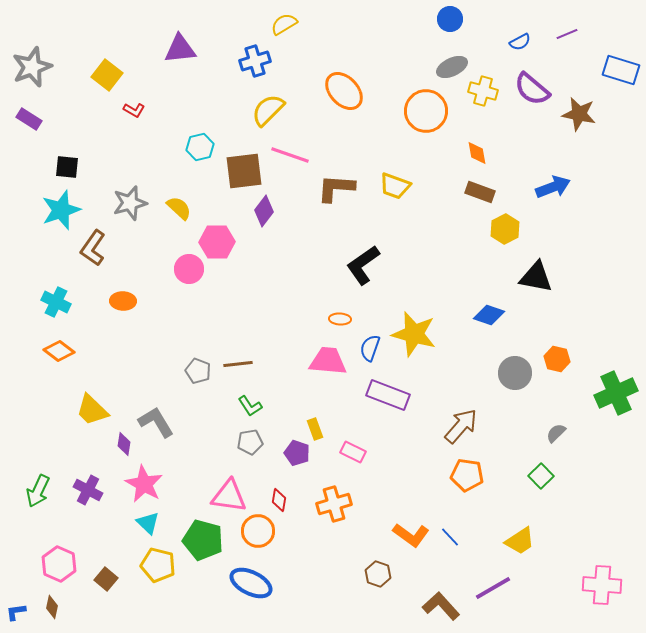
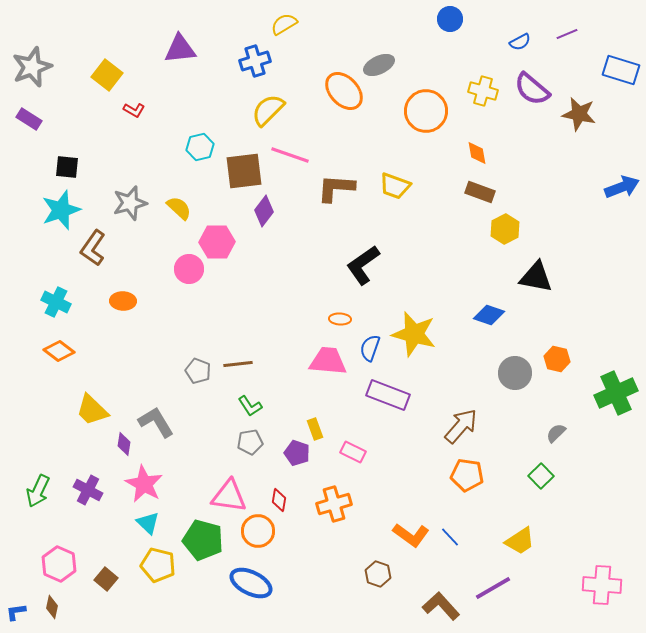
gray ellipse at (452, 67): moved 73 px left, 2 px up
blue arrow at (553, 187): moved 69 px right
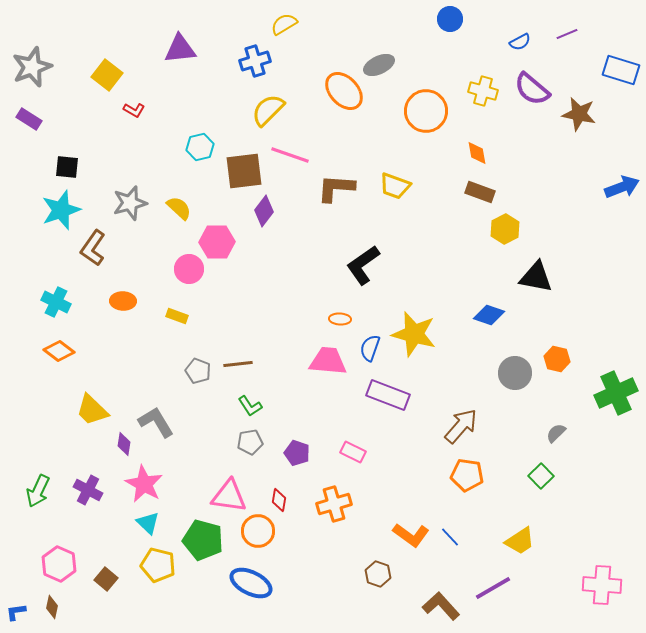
yellow rectangle at (315, 429): moved 138 px left, 113 px up; rotated 50 degrees counterclockwise
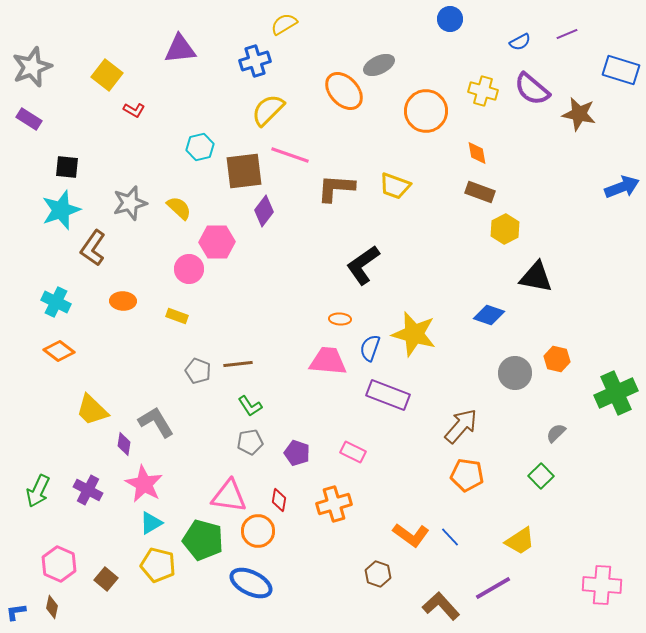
cyan triangle at (148, 523): moved 3 px right; rotated 45 degrees clockwise
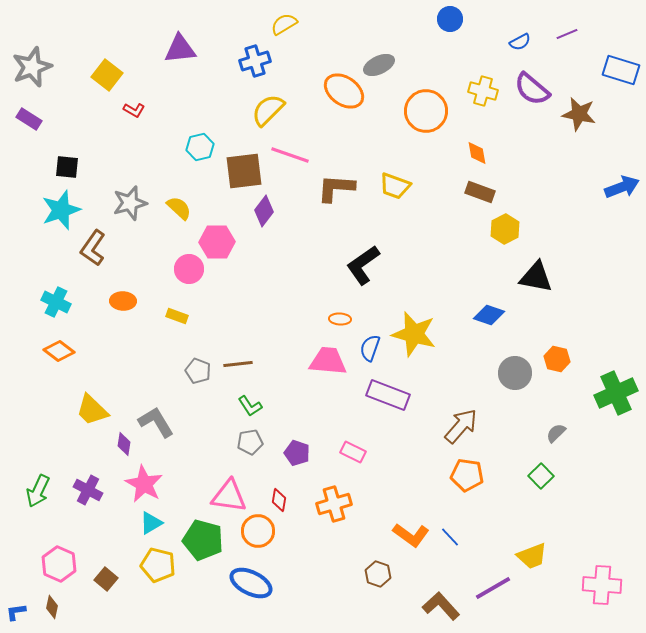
orange ellipse at (344, 91): rotated 12 degrees counterclockwise
yellow trapezoid at (520, 541): moved 12 px right, 15 px down; rotated 12 degrees clockwise
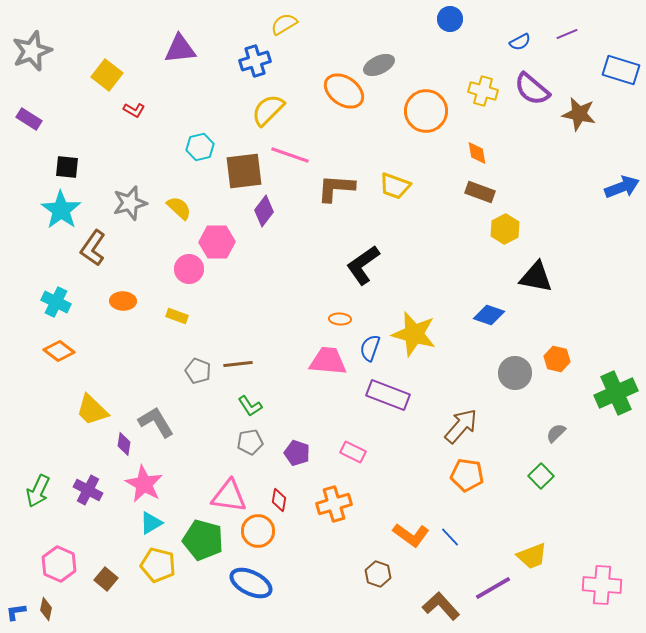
gray star at (32, 67): moved 16 px up
cyan star at (61, 210): rotated 18 degrees counterclockwise
brown diamond at (52, 607): moved 6 px left, 2 px down
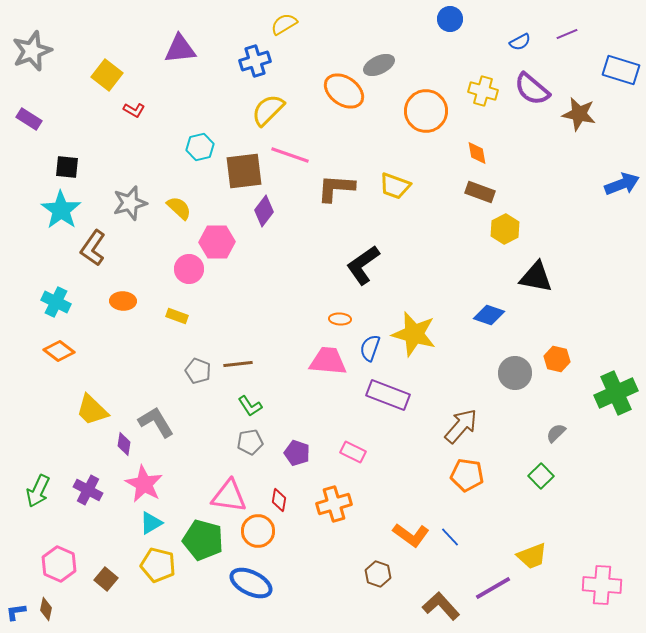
blue arrow at (622, 187): moved 3 px up
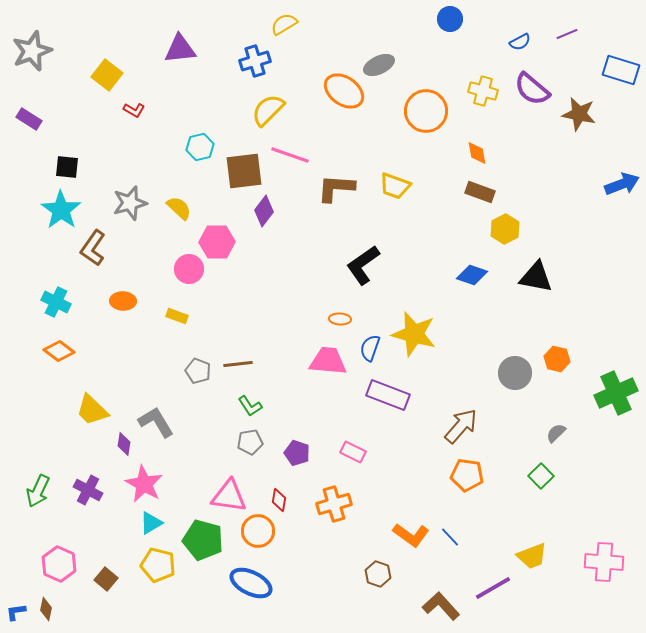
blue diamond at (489, 315): moved 17 px left, 40 px up
pink cross at (602, 585): moved 2 px right, 23 px up
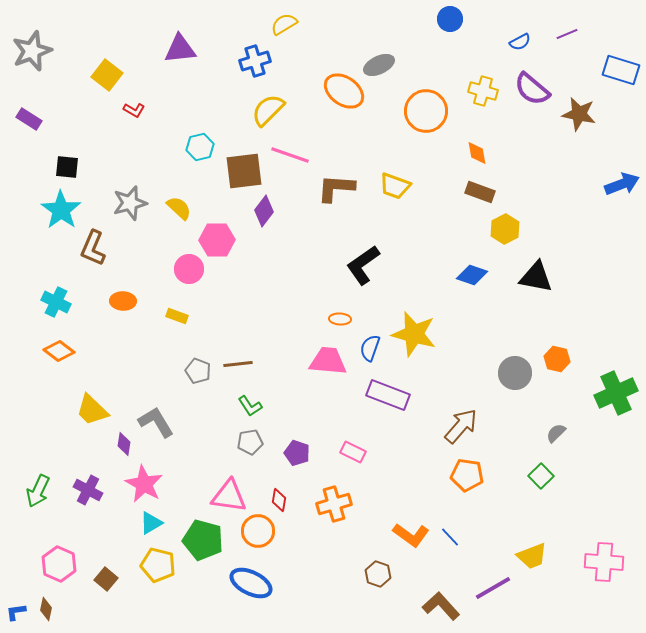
pink hexagon at (217, 242): moved 2 px up
brown L-shape at (93, 248): rotated 12 degrees counterclockwise
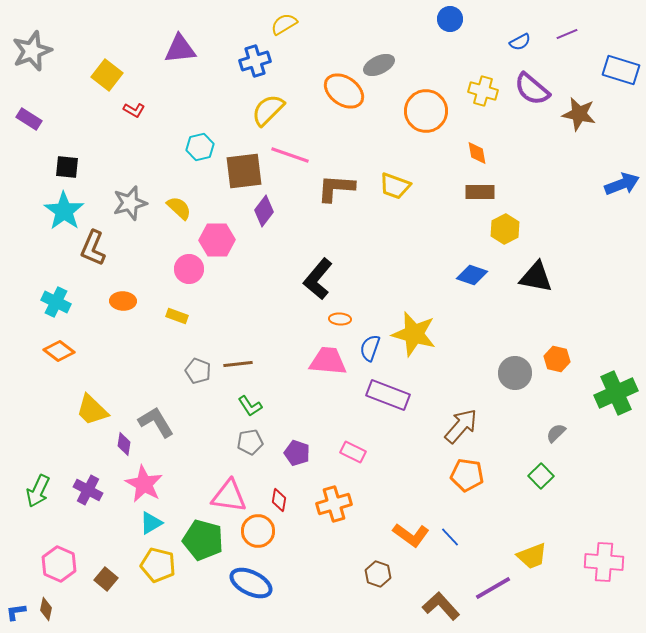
brown rectangle at (480, 192): rotated 20 degrees counterclockwise
cyan star at (61, 210): moved 3 px right, 1 px down
black L-shape at (363, 265): moved 45 px left, 14 px down; rotated 15 degrees counterclockwise
